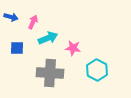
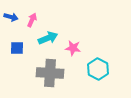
pink arrow: moved 1 px left, 2 px up
cyan hexagon: moved 1 px right, 1 px up
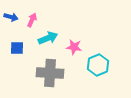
pink star: moved 1 px right, 1 px up
cyan hexagon: moved 4 px up; rotated 10 degrees clockwise
